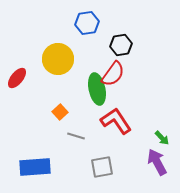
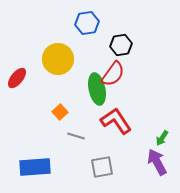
green arrow: rotated 77 degrees clockwise
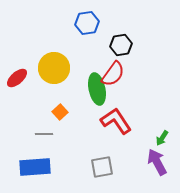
yellow circle: moved 4 px left, 9 px down
red ellipse: rotated 10 degrees clockwise
gray line: moved 32 px left, 2 px up; rotated 18 degrees counterclockwise
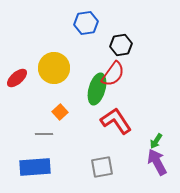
blue hexagon: moved 1 px left
green ellipse: rotated 28 degrees clockwise
green arrow: moved 6 px left, 3 px down
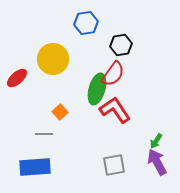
yellow circle: moved 1 px left, 9 px up
red L-shape: moved 1 px left, 11 px up
gray square: moved 12 px right, 2 px up
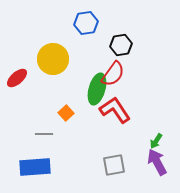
orange square: moved 6 px right, 1 px down
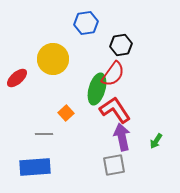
purple arrow: moved 35 px left, 25 px up; rotated 16 degrees clockwise
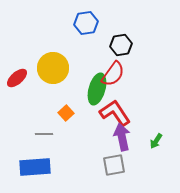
yellow circle: moved 9 px down
red L-shape: moved 3 px down
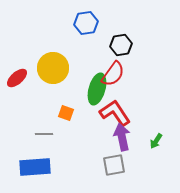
orange square: rotated 28 degrees counterclockwise
